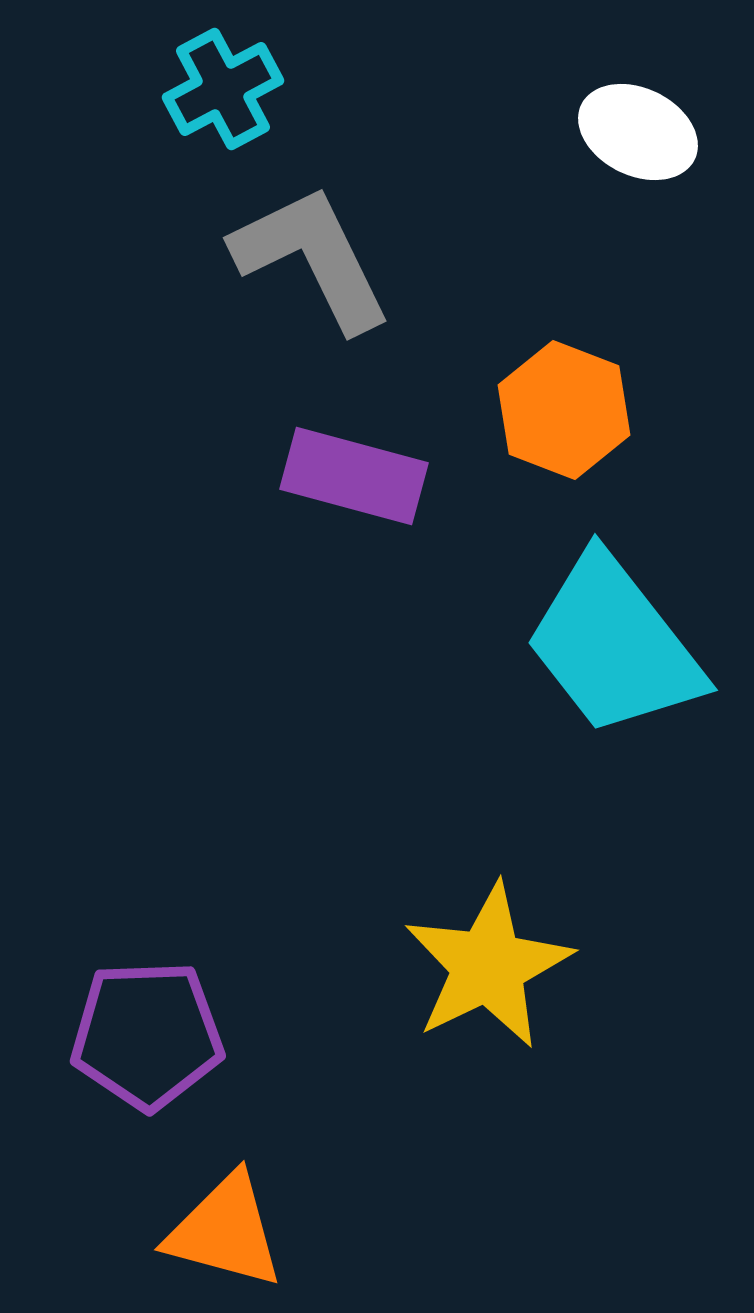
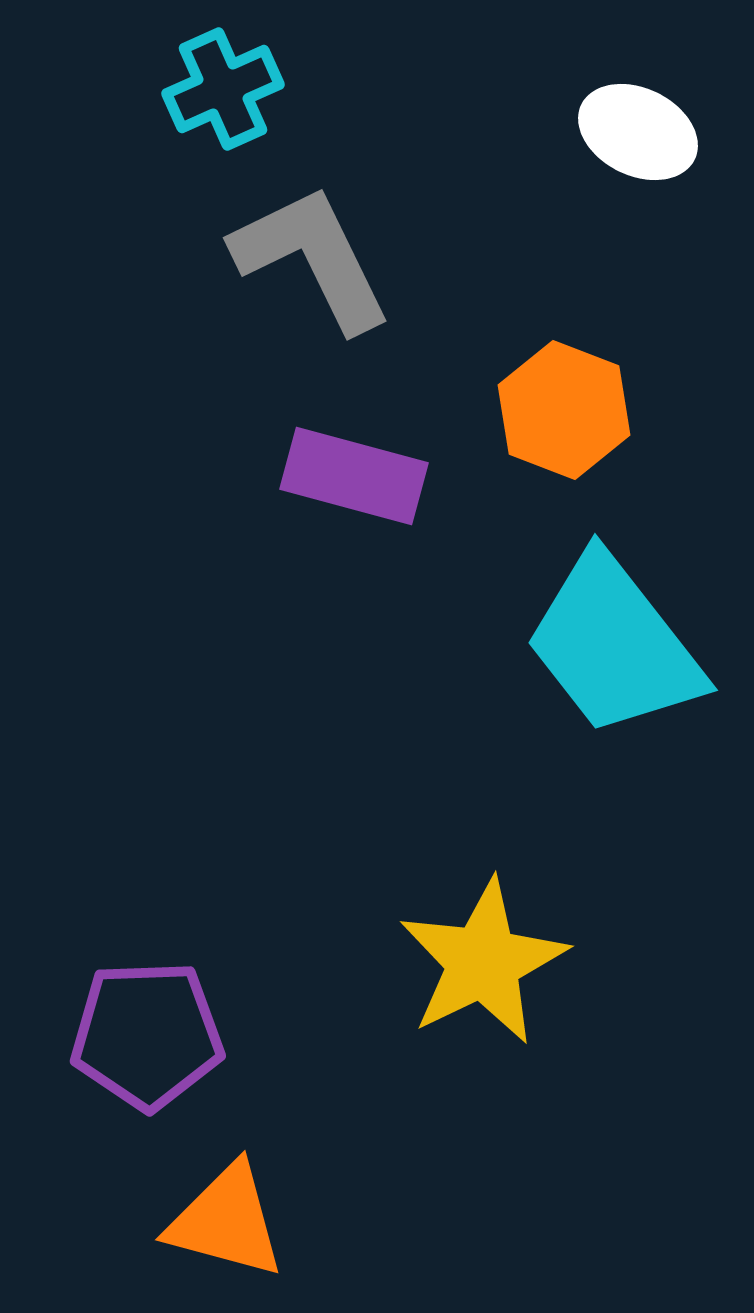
cyan cross: rotated 4 degrees clockwise
yellow star: moved 5 px left, 4 px up
orange triangle: moved 1 px right, 10 px up
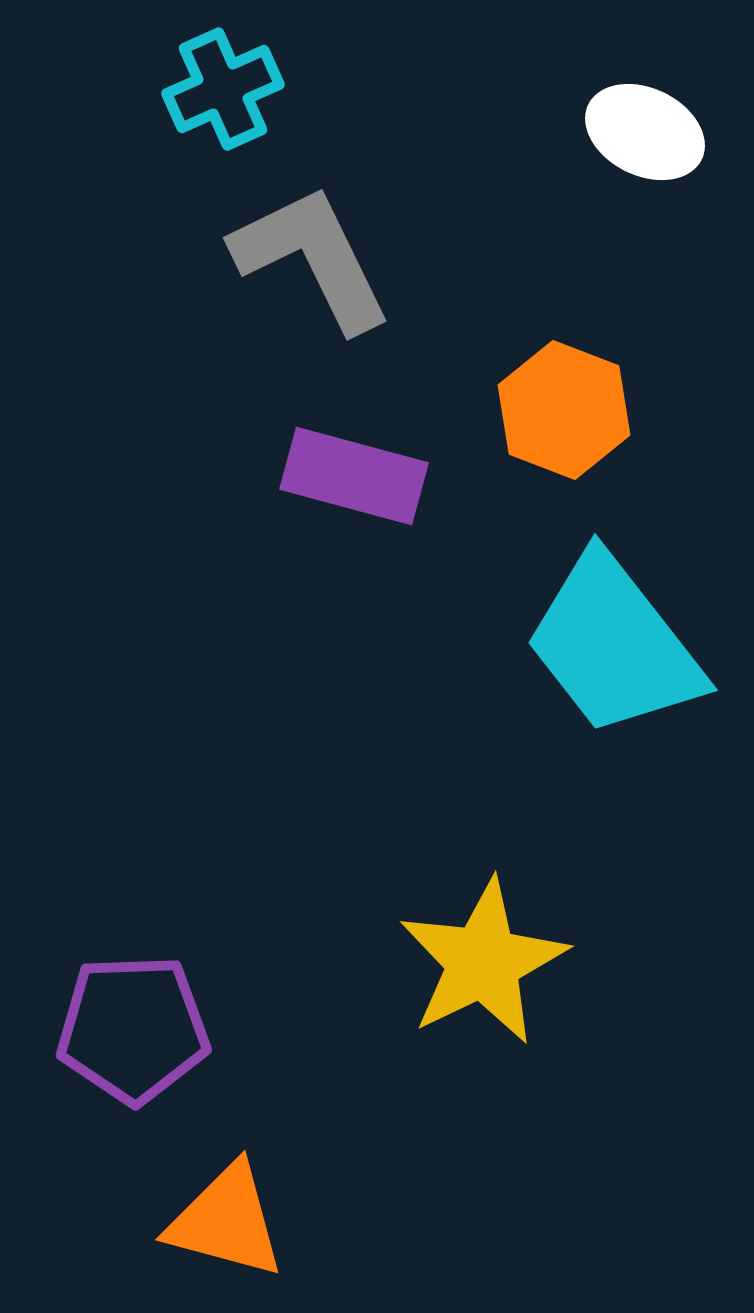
white ellipse: moved 7 px right
purple pentagon: moved 14 px left, 6 px up
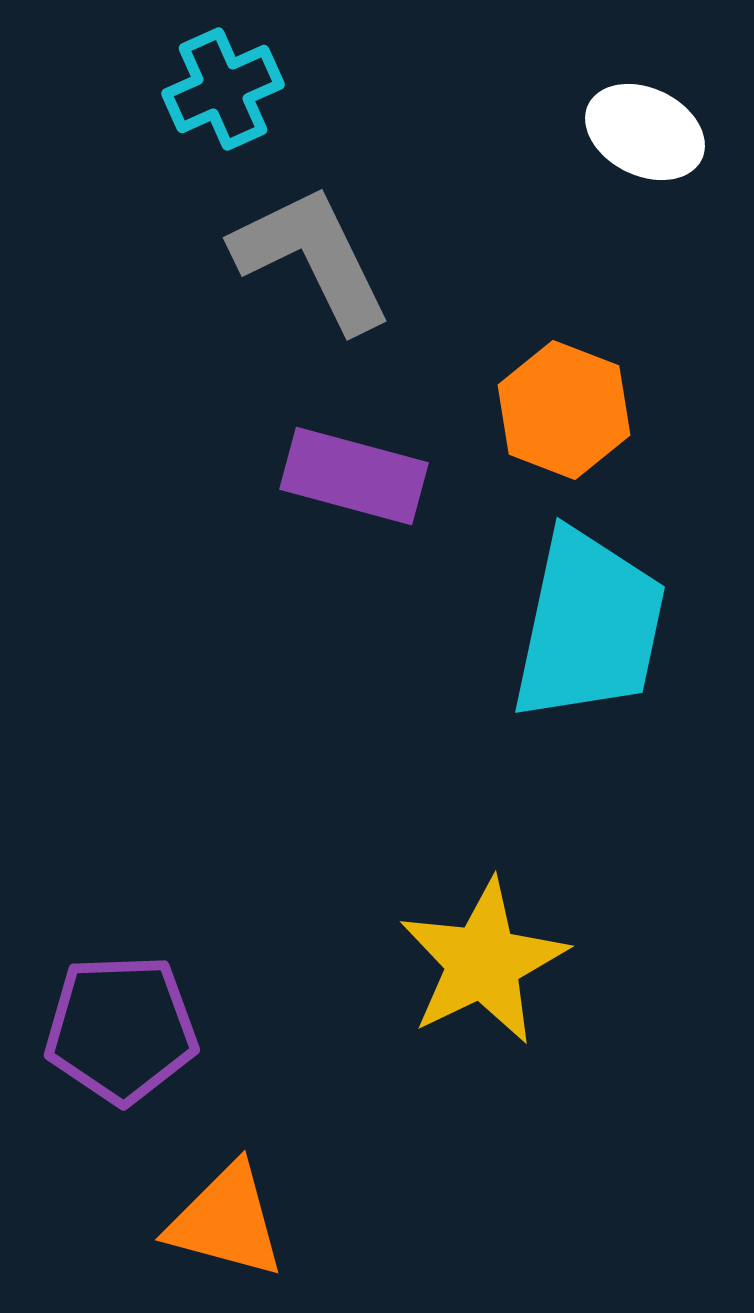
cyan trapezoid: moved 25 px left, 19 px up; rotated 130 degrees counterclockwise
purple pentagon: moved 12 px left
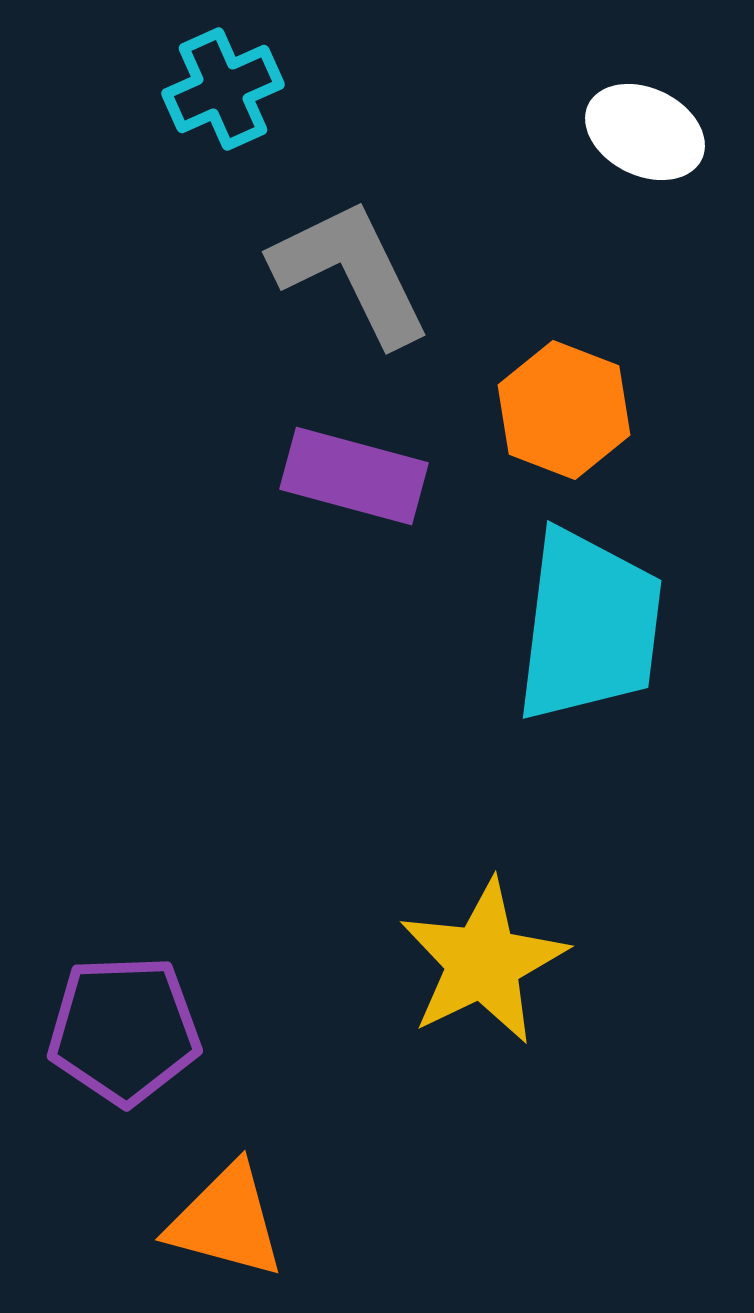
gray L-shape: moved 39 px right, 14 px down
cyan trapezoid: rotated 5 degrees counterclockwise
purple pentagon: moved 3 px right, 1 px down
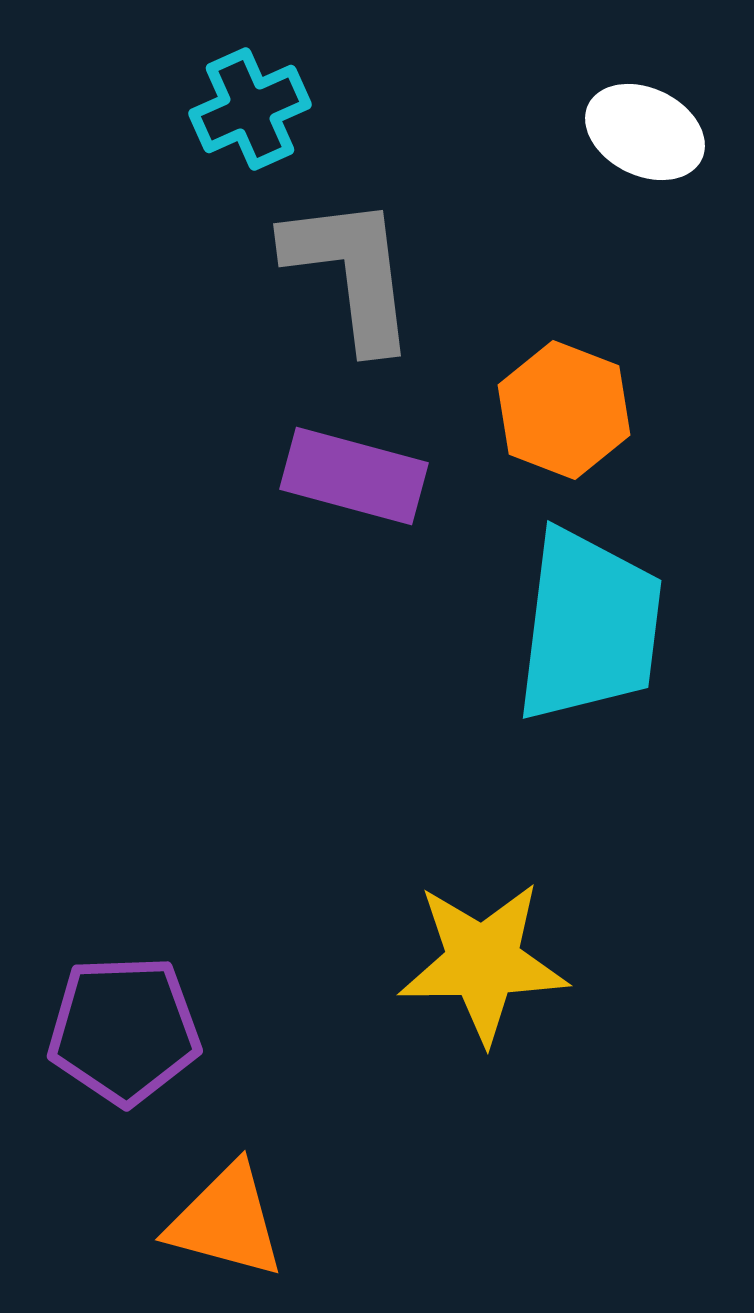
cyan cross: moved 27 px right, 20 px down
gray L-shape: rotated 19 degrees clockwise
yellow star: rotated 25 degrees clockwise
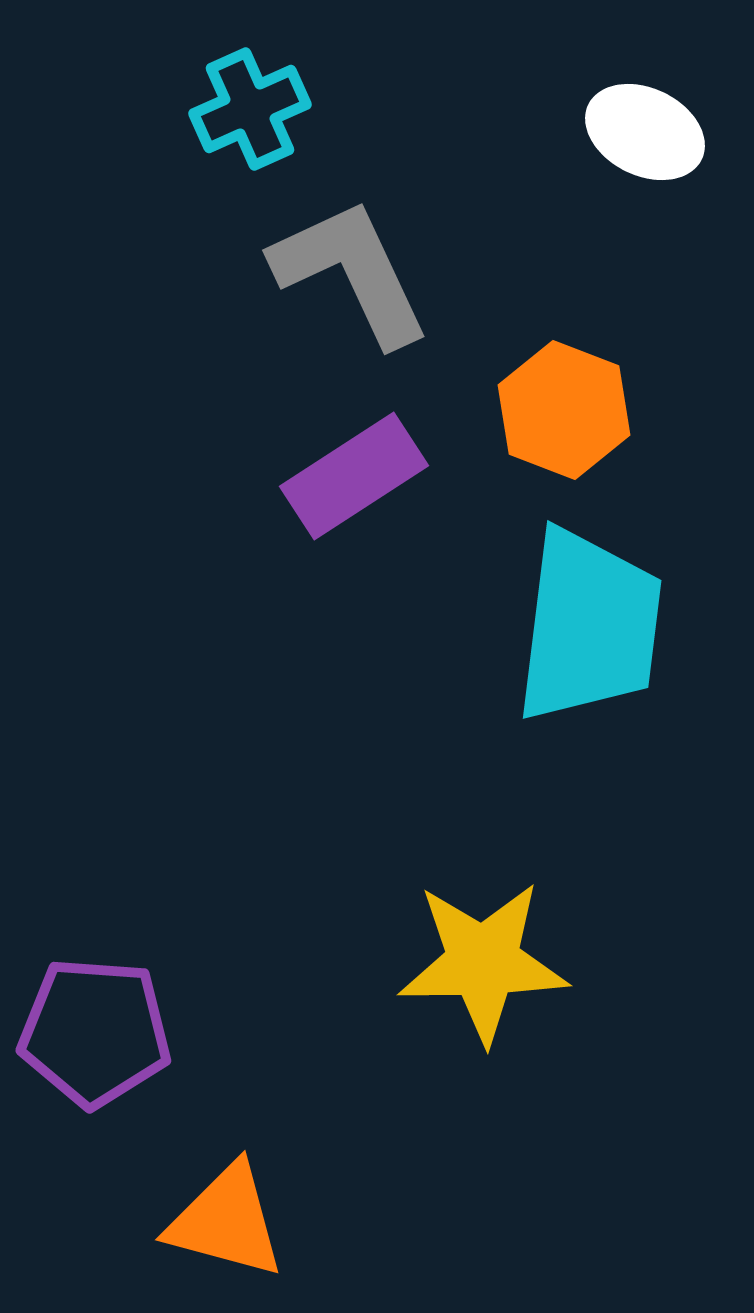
gray L-shape: rotated 18 degrees counterclockwise
purple rectangle: rotated 48 degrees counterclockwise
purple pentagon: moved 29 px left, 2 px down; rotated 6 degrees clockwise
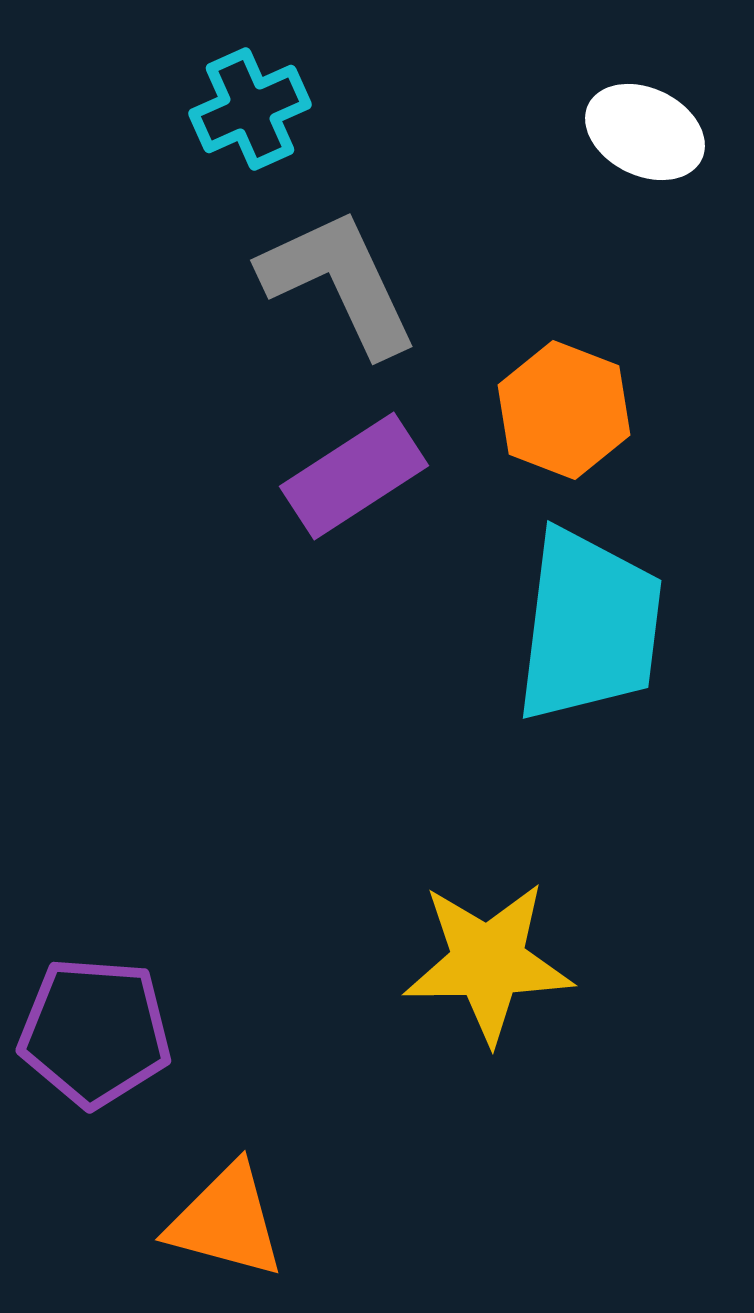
gray L-shape: moved 12 px left, 10 px down
yellow star: moved 5 px right
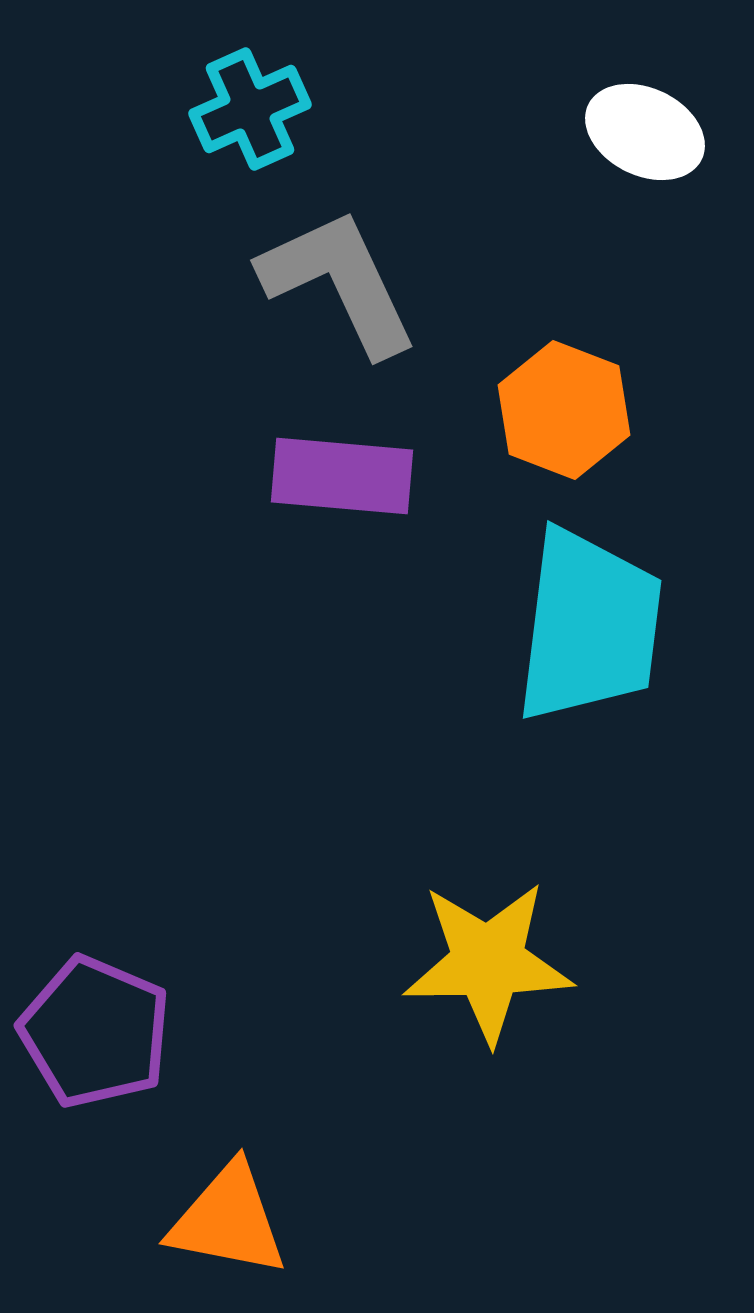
purple rectangle: moved 12 px left; rotated 38 degrees clockwise
purple pentagon: rotated 19 degrees clockwise
orange triangle: moved 2 px right, 1 px up; rotated 4 degrees counterclockwise
